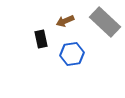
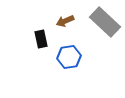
blue hexagon: moved 3 px left, 3 px down
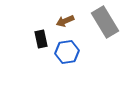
gray rectangle: rotated 16 degrees clockwise
blue hexagon: moved 2 px left, 5 px up
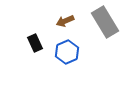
black rectangle: moved 6 px left, 4 px down; rotated 12 degrees counterclockwise
blue hexagon: rotated 15 degrees counterclockwise
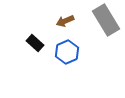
gray rectangle: moved 1 px right, 2 px up
black rectangle: rotated 24 degrees counterclockwise
